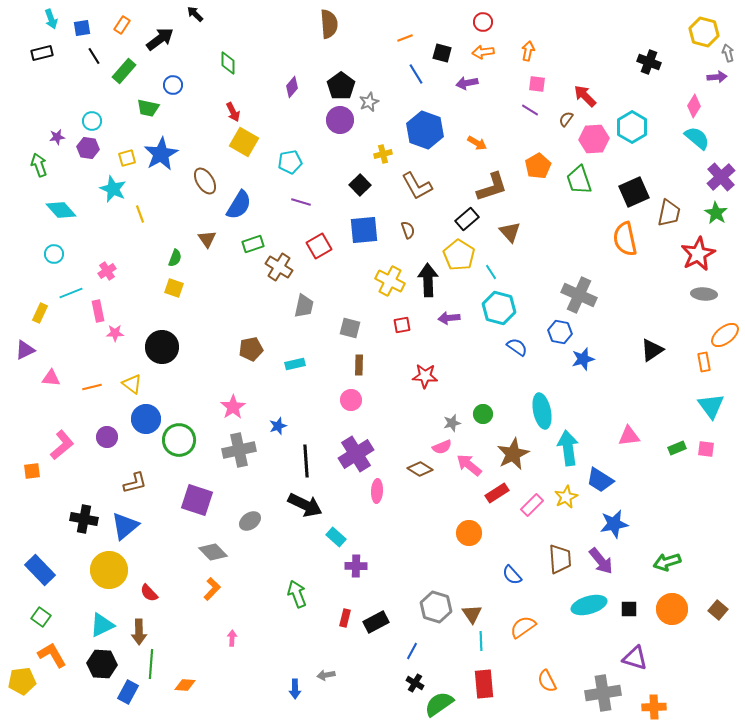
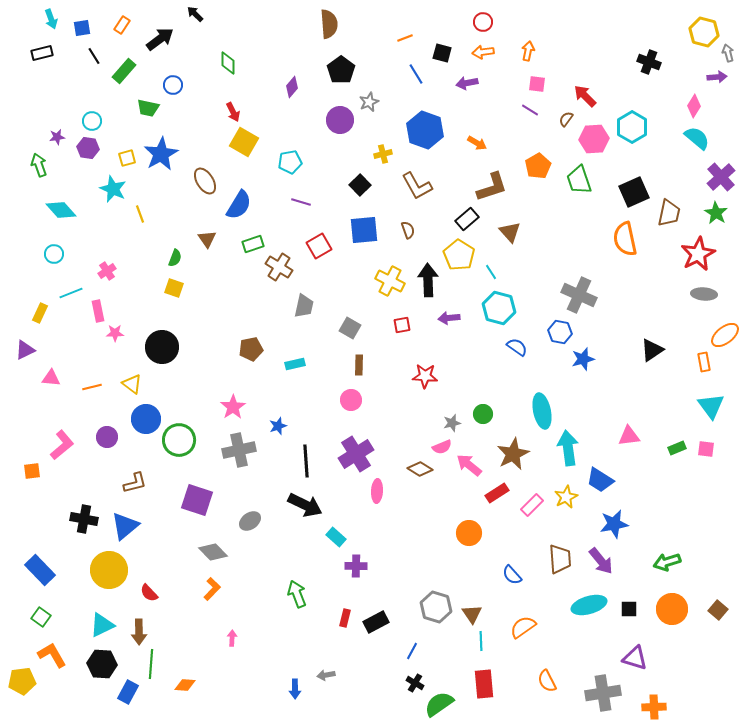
black pentagon at (341, 86): moved 16 px up
gray square at (350, 328): rotated 15 degrees clockwise
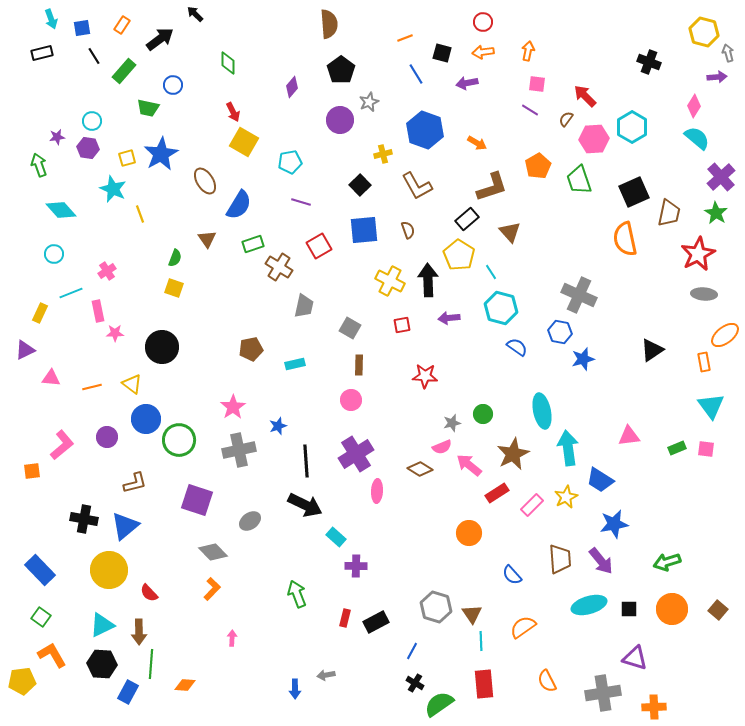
cyan hexagon at (499, 308): moved 2 px right
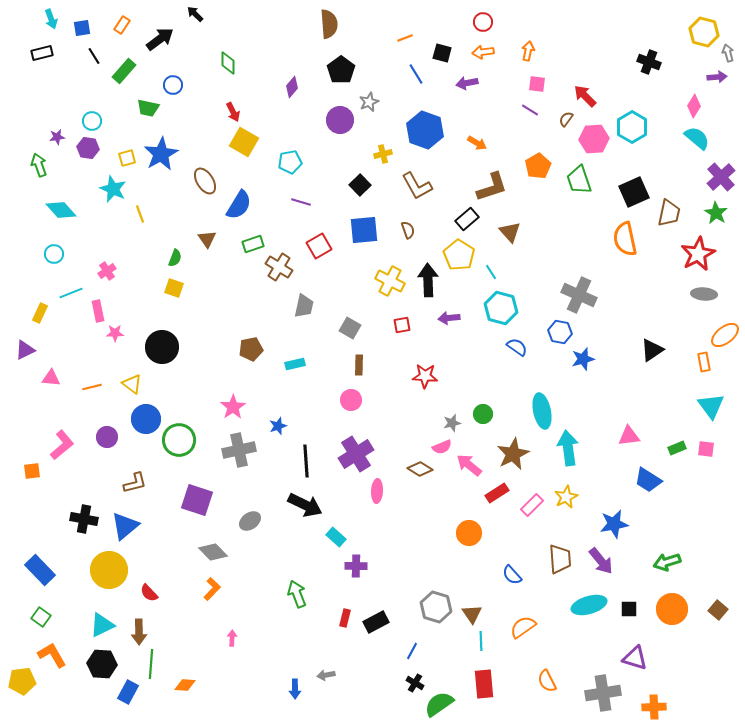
blue trapezoid at (600, 480): moved 48 px right
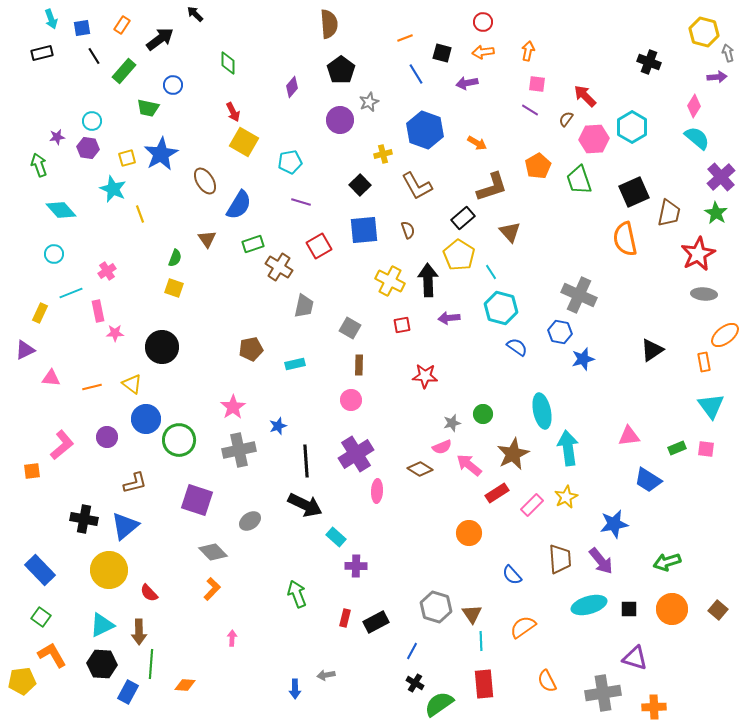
black rectangle at (467, 219): moved 4 px left, 1 px up
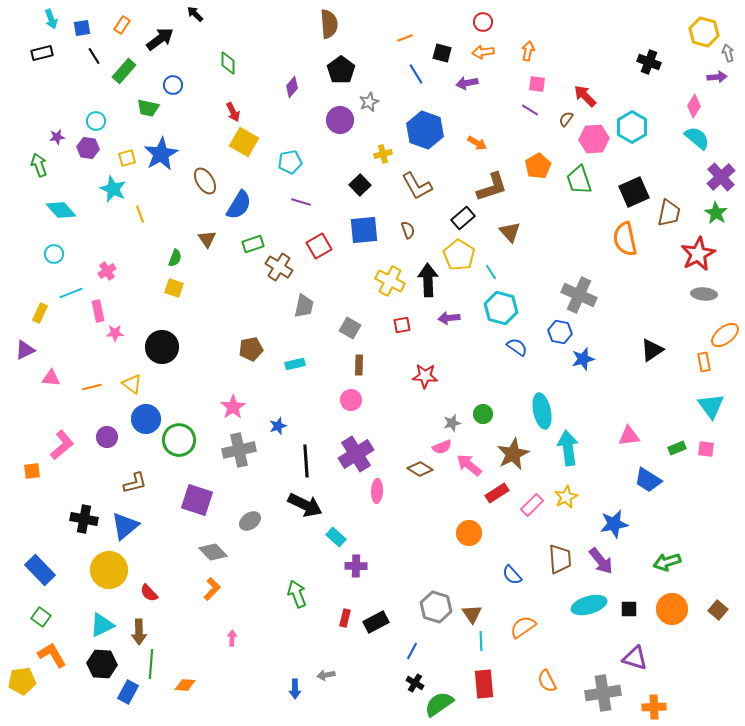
cyan circle at (92, 121): moved 4 px right
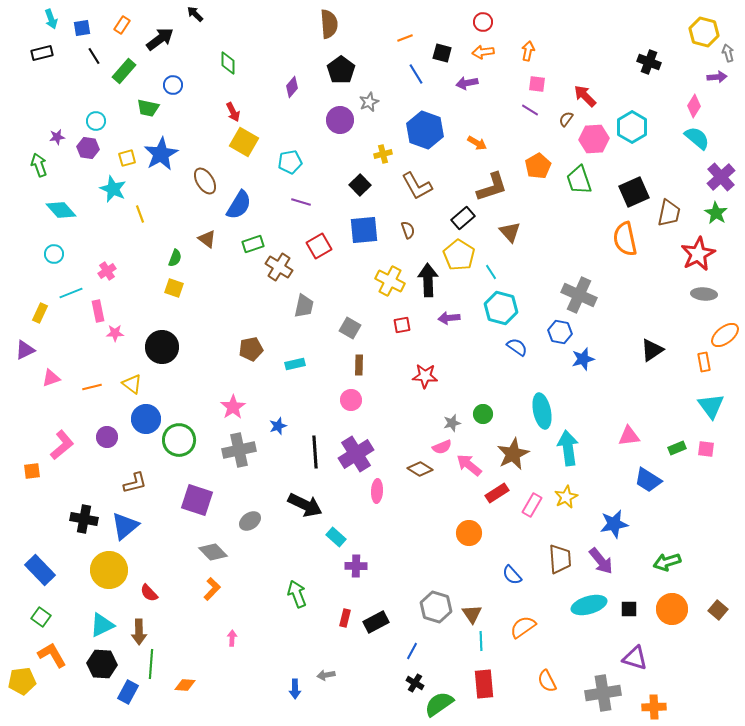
brown triangle at (207, 239): rotated 18 degrees counterclockwise
pink triangle at (51, 378): rotated 24 degrees counterclockwise
black line at (306, 461): moved 9 px right, 9 px up
pink rectangle at (532, 505): rotated 15 degrees counterclockwise
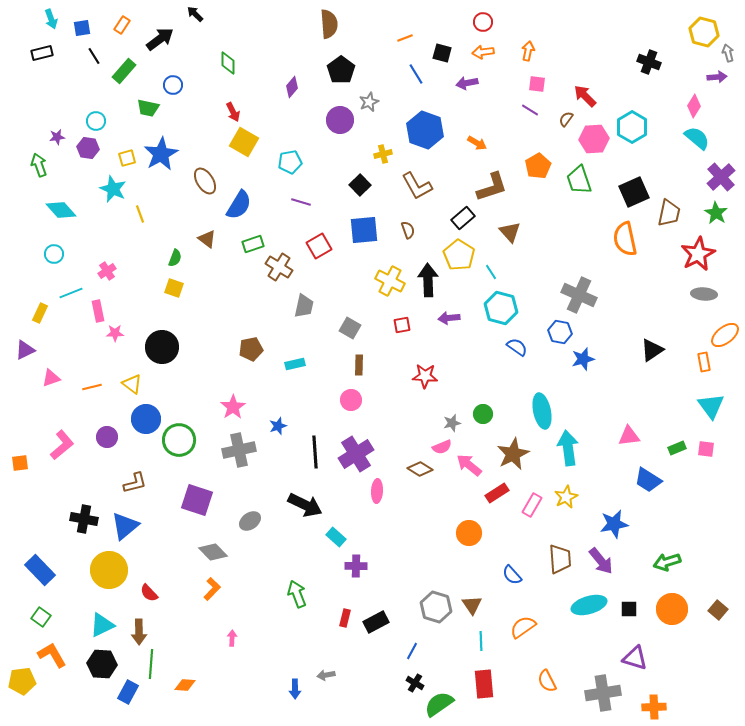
orange square at (32, 471): moved 12 px left, 8 px up
brown triangle at (472, 614): moved 9 px up
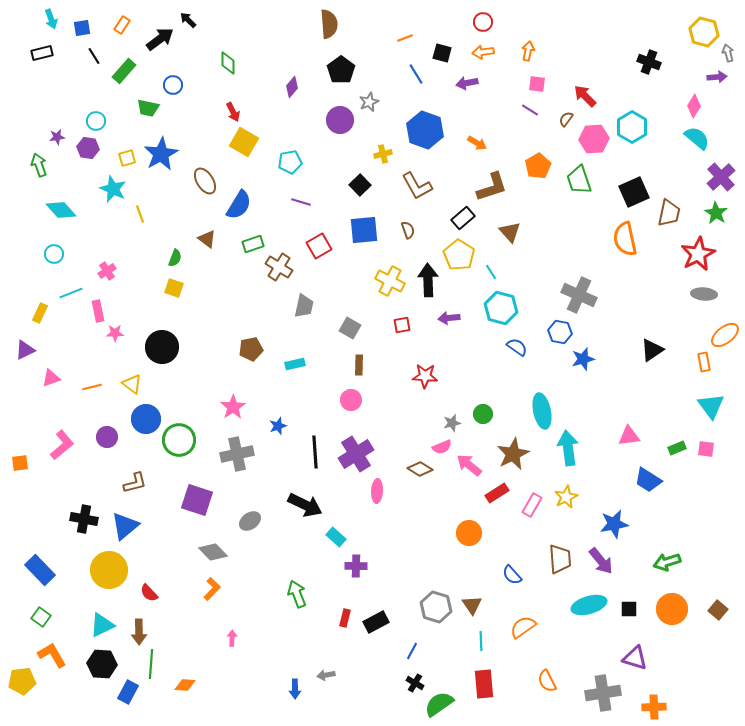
black arrow at (195, 14): moved 7 px left, 6 px down
gray cross at (239, 450): moved 2 px left, 4 px down
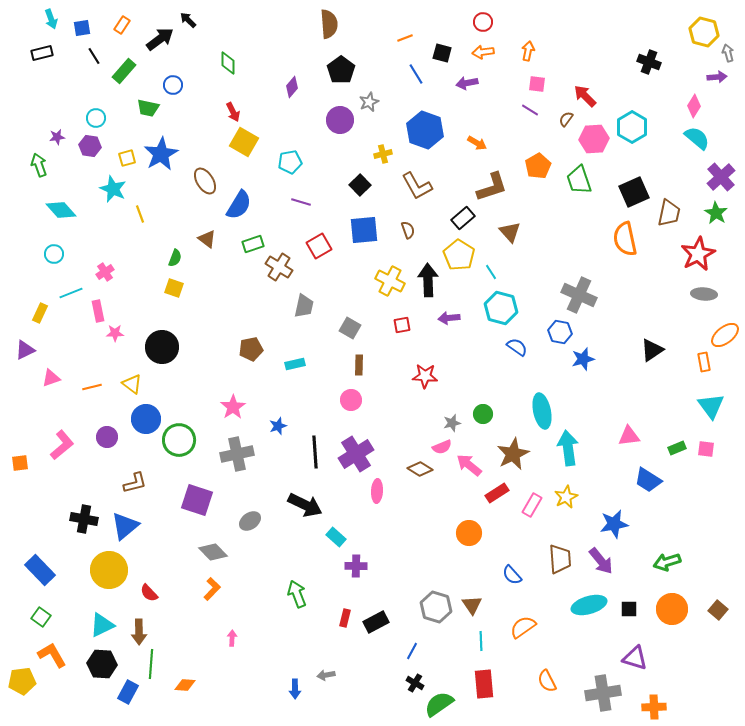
cyan circle at (96, 121): moved 3 px up
purple hexagon at (88, 148): moved 2 px right, 2 px up
pink cross at (107, 271): moved 2 px left, 1 px down
